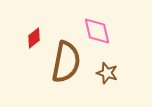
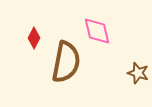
red diamond: rotated 25 degrees counterclockwise
brown star: moved 31 px right
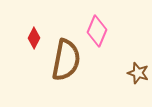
pink diamond: rotated 36 degrees clockwise
brown semicircle: moved 2 px up
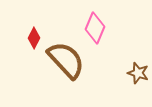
pink diamond: moved 2 px left, 3 px up
brown semicircle: rotated 54 degrees counterclockwise
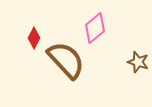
pink diamond: rotated 28 degrees clockwise
brown star: moved 11 px up
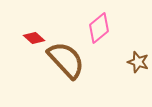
pink diamond: moved 4 px right
red diamond: rotated 75 degrees counterclockwise
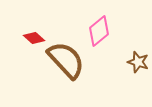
pink diamond: moved 3 px down
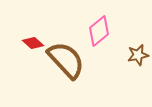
red diamond: moved 1 px left, 5 px down
brown star: moved 7 px up; rotated 30 degrees counterclockwise
